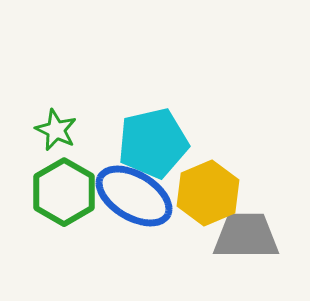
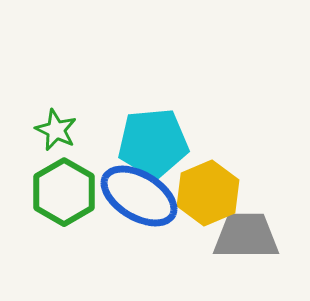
cyan pentagon: rotated 8 degrees clockwise
blue ellipse: moved 5 px right
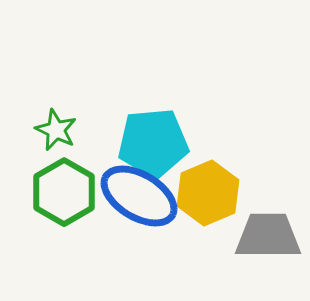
gray trapezoid: moved 22 px right
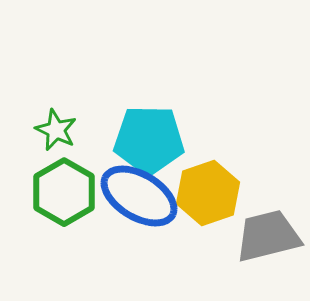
cyan pentagon: moved 4 px left, 3 px up; rotated 6 degrees clockwise
yellow hexagon: rotated 4 degrees clockwise
gray trapezoid: rotated 14 degrees counterclockwise
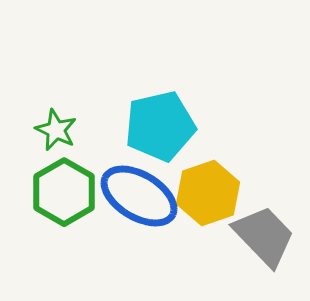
cyan pentagon: moved 11 px right, 14 px up; rotated 14 degrees counterclockwise
gray trapezoid: moved 4 px left; rotated 60 degrees clockwise
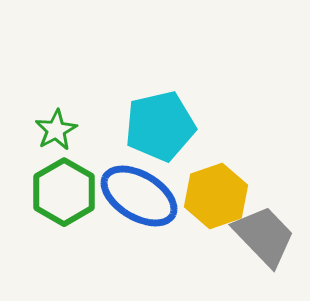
green star: rotated 18 degrees clockwise
yellow hexagon: moved 8 px right, 3 px down
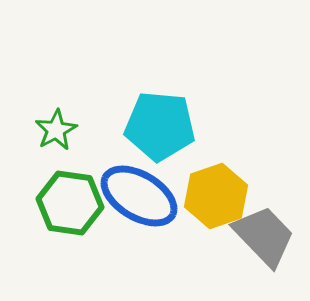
cyan pentagon: rotated 18 degrees clockwise
green hexagon: moved 6 px right, 11 px down; rotated 22 degrees counterclockwise
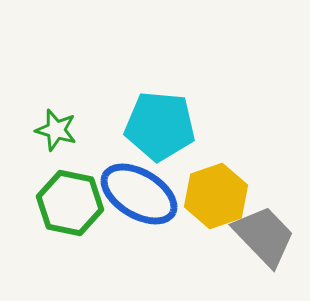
green star: rotated 27 degrees counterclockwise
blue ellipse: moved 2 px up
green hexagon: rotated 4 degrees clockwise
